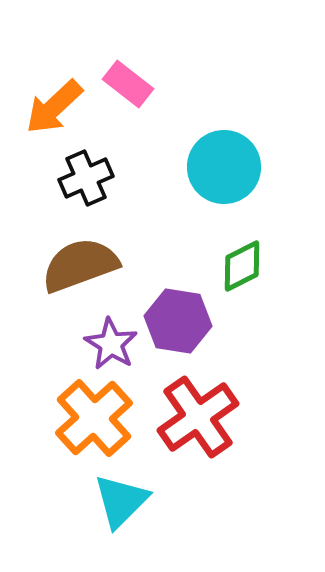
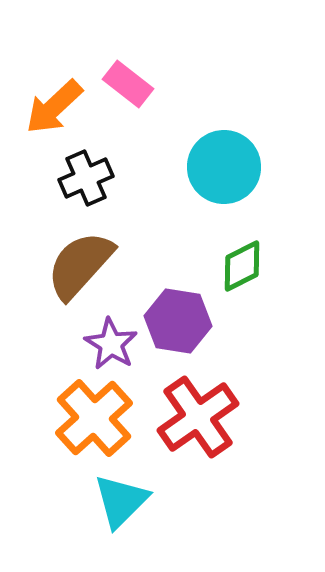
brown semicircle: rotated 28 degrees counterclockwise
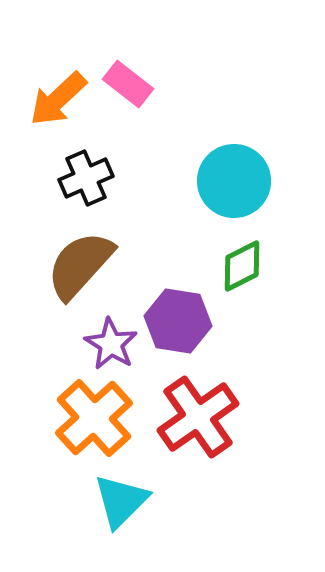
orange arrow: moved 4 px right, 8 px up
cyan circle: moved 10 px right, 14 px down
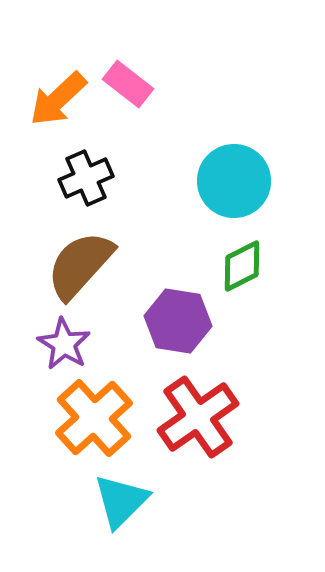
purple star: moved 47 px left
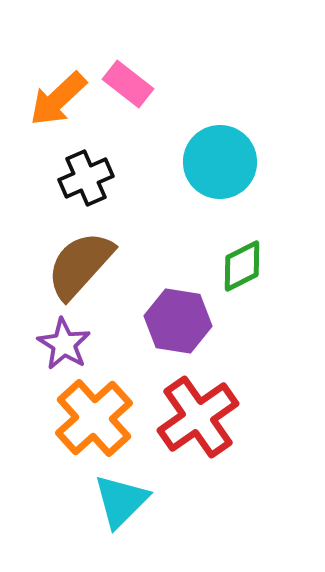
cyan circle: moved 14 px left, 19 px up
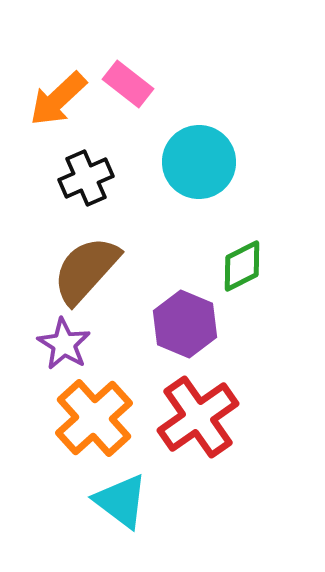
cyan circle: moved 21 px left
brown semicircle: moved 6 px right, 5 px down
purple hexagon: moved 7 px right, 3 px down; rotated 14 degrees clockwise
cyan triangle: rotated 38 degrees counterclockwise
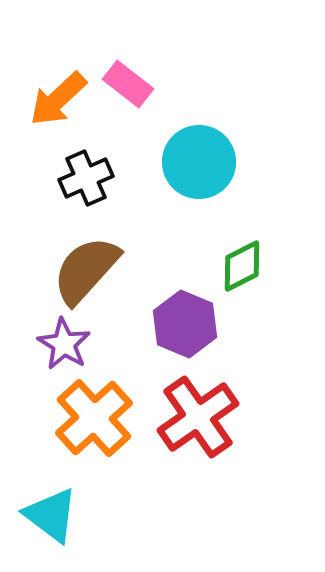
cyan triangle: moved 70 px left, 14 px down
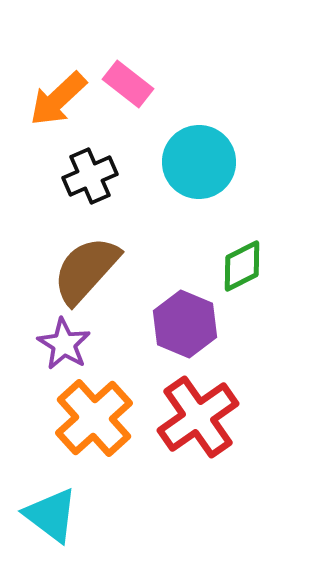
black cross: moved 4 px right, 2 px up
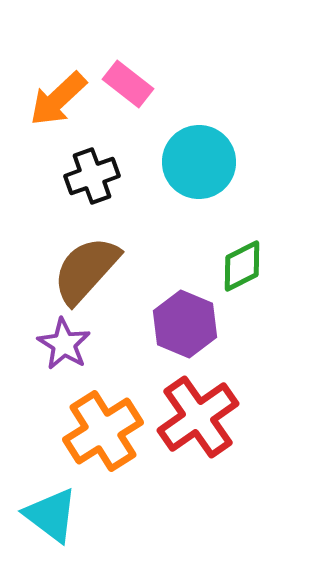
black cross: moved 2 px right; rotated 4 degrees clockwise
orange cross: moved 9 px right, 13 px down; rotated 10 degrees clockwise
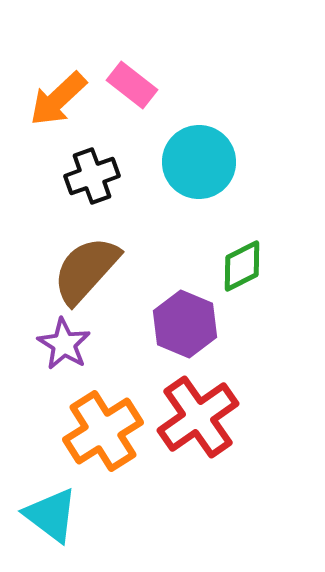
pink rectangle: moved 4 px right, 1 px down
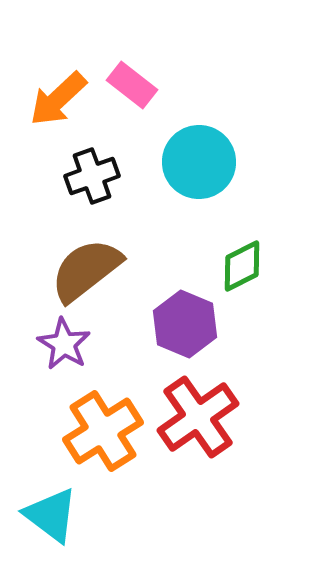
brown semicircle: rotated 10 degrees clockwise
